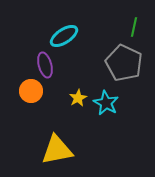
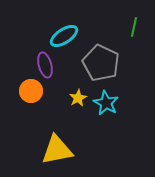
gray pentagon: moved 23 px left
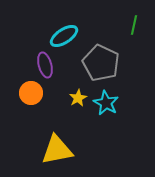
green line: moved 2 px up
orange circle: moved 2 px down
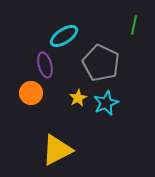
cyan star: rotated 20 degrees clockwise
yellow triangle: rotated 16 degrees counterclockwise
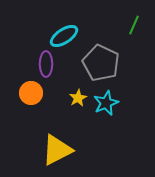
green line: rotated 12 degrees clockwise
purple ellipse: moved 1 px right, 1 px up; rotated 15 degrees clockwise
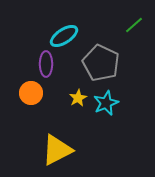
green line: rotated 24 degrees clockwise
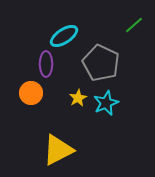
yellow triangle: moved 1 px right
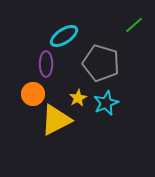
gray pentagon: rotated 9 degrees counterclockwise
orange circle: moved 2 px right, 1 px down
yellow triangle: moved 2 px left, 30 px up
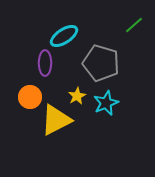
purple ellipse: moved 1 px left, 1 px up
orange circle: moved 3 px left, 3 px down
yellow star: moved 1 px left, 2 px up
